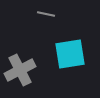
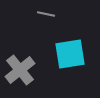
gray cross: rotated 12 degrees counterclockwise
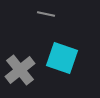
cyan square: moved 8 px left, 4 px down; rotated 28 degrees clockwise
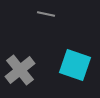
cyan square: moved 13 px right, 7 px down
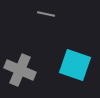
gray cross: rotated 28 degrees counterclockwise
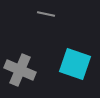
cyan square: moved 1 px up
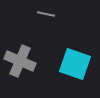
gray cross: moved 9 px up
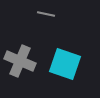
cyan square: moved 10 px left
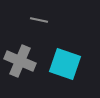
gray line: moved 7 px left, 6 px down
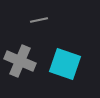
gray line: rotated 24 degrees counterclockwise
